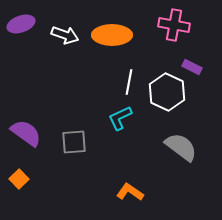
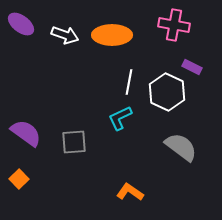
purple ellipse: rotated 56 degrees clockwise
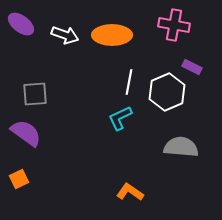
white hexagon: rotated 12 degrees clockwise
gray square: moved 39 px left, 48 px up
gray semicircle: rotated 32 degrees counterclockwise
orange square: rotated 18 degrees clockwise
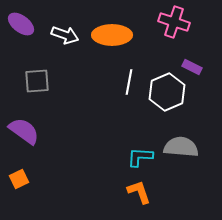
pink cross: moved 3 px up; rotated 8 degrees clockwise
gray square: moved 2 px right, 13 px up
cyan L-shape: moved 20 px right, 39 px down; rotated 28 degrees clockwise
purple semicircle: moved 2 px left, 2 px up
orange L-shape: moved 9 px right; rotated 36 degrees clockwise
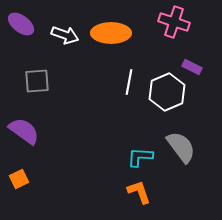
orange ellipse: moved 1 px left, 2 px up
gray semicircle: rotated 48 degrees clockwise
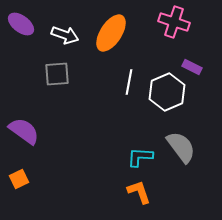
orange ellipse: rotated 57 degrees counterclockwise
gray square: moved 20 px right, 7 px up
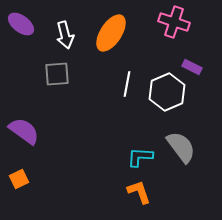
white arrow: rotated 56 degrees clockwise
white line: moved 2 px left, 2 px down
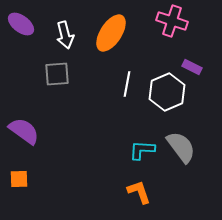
pink cross: moved 2 px left, 1 px up
cyan L-shape: moved 2 px right, 7 px up
orange square: rotated 24 degrees clockwise
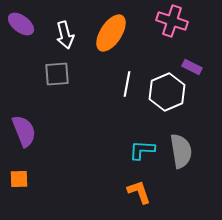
purple semicircle: rotated 32 degrees clockwise
gray semicircle: moved 4 px down; rotated 28 degrees clockwise
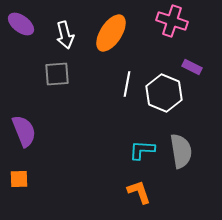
white hexagon: moved 3 px left, 1 px down; rotated 15 degrees counterclockwise
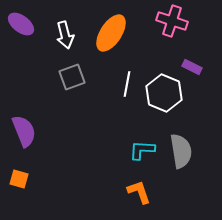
gray square: moved 15 px right, 3 px down; rotated 16 degrees counterclockwise
orange square: rotated 18 degrees clockwise
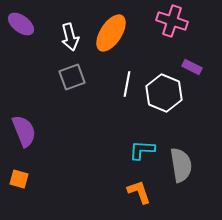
white arrow: moved 5 px right, 2 px down
gray semicircle: moved 14 px down
